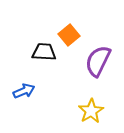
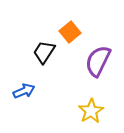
orange square: moved 1 px right, 3 px up
black trapezoid: rotated 60 degrees counterclockwise
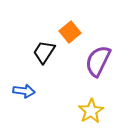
blue arrow: rotated 30 degrees clockwise
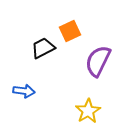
orange square: moved 1 px up; rotated 15 degrees clockwise
black trapezoid: moved 1 px left, 4 px up; rotated 30 degrees clockwise
yellow star: moved 3 px left
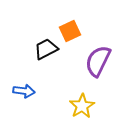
black trapezoid: moved 3 px right, 1 px down
yellow star: moved 6 px left, 5 px up
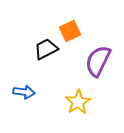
blue arrow: moved 1 px down
yellow star: moved 4 px left, 4 px up
